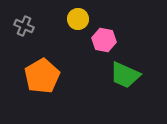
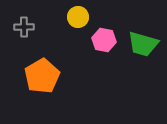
yellow circle: moved 2 px up
gray cross: moved 1 px down; rotated 24 degrees counterclockwise
green trapezoid: moved 18 px right, 31 px up; rotated 8 degrees counterclockwise
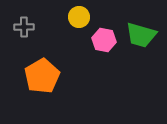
yellow circle: moved 1 px right
green trapezoid: moved 2 px left, 9 px up
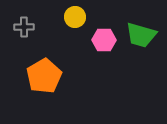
yellow circle: moved 4 px left
pink hexagon: rotated 10 degrees counterclockwise
orange pentagon: moved 2 px right
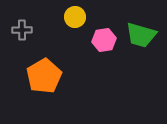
gray cross: moved 2 px left, 3 px down
pink hexagon: rotated 10 degrees counterclockwise
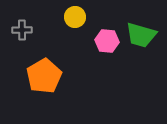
pink hexagon: moved 3 px right, 1 px down; rotated 15 degrees clockwise
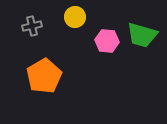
gray cross: moved 10 px right, 4 px up; rotated 12 degrees counterclockwise
green trapezoid: moved 1 px right
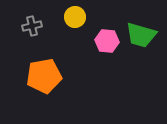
green trapezoid: moved 1 px left
orange pentagon: rotated 20 degrees clockwise
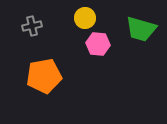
yellow circle: moved 10 px right, 1 px down
green trapezoid: moved 6 px up
pink hexagon: moved 9 px left, 3 px down
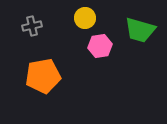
green trapezoid: moved 1 px left, 1 px down
pink hexagon: moved 2 px right, 2 px down; rotated 15 degrees counterclockwise
orange pentagon: moved 1 px left
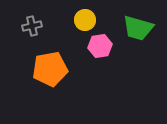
yellow circle: moved 2 px down
green trapezoid: moved 2 px left, 2 px up
orange pentagon: moved 7 px right, 7 px up
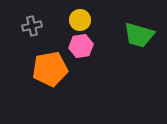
yellow circle: moved 5 px left
green trapezoid: moved 1 px right, 7 px down
pink hexagon: moved 19 px left
